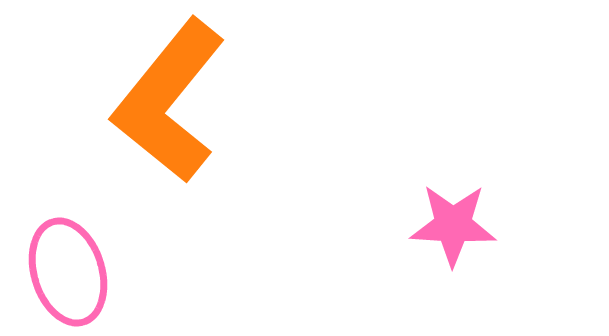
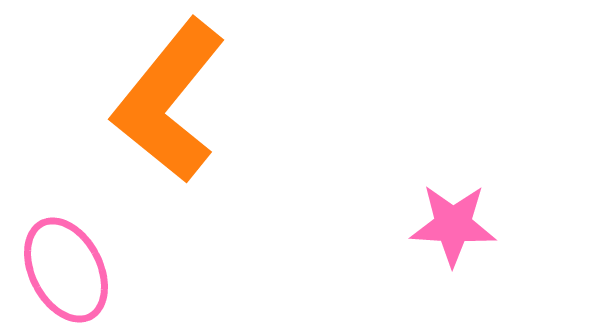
pink ellipse: moved 2 px left, 2 px up; rotated 10 degrees counterclockwise
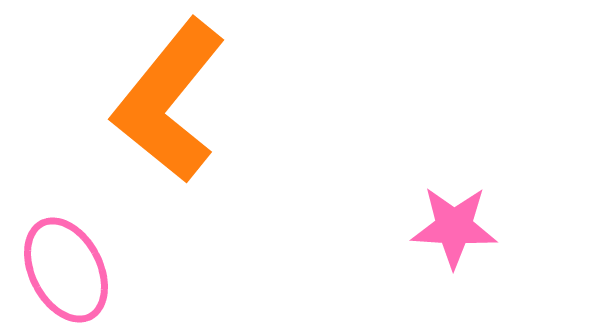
pink star: moved 1 px right, 2 px down
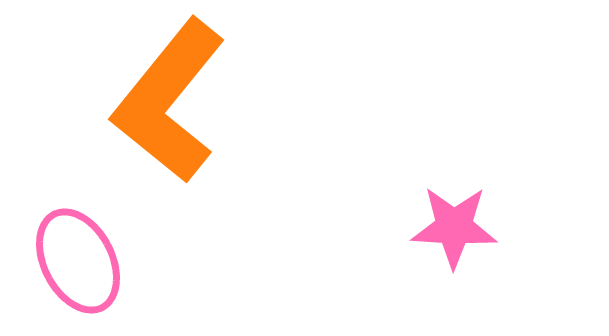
pink ellipse: moved 12 px right, 9 px up
